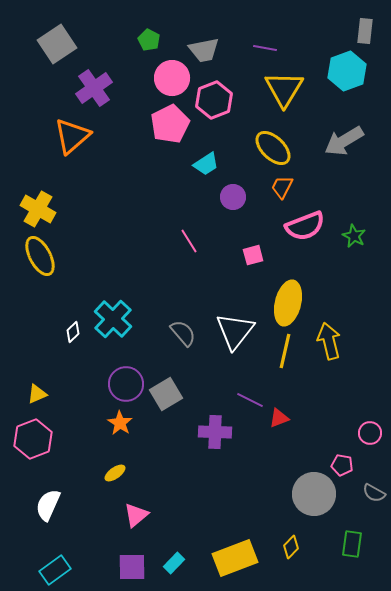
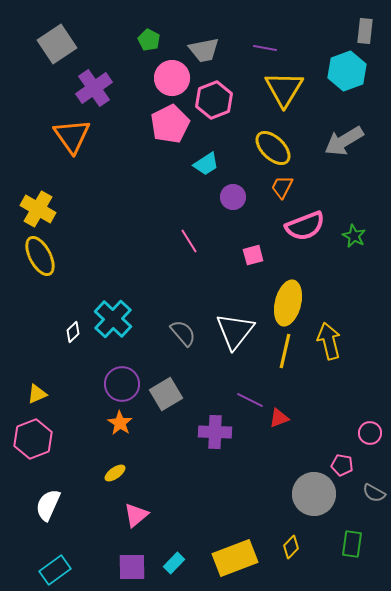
orange triangle at (72, 136): rotated 24 degrees counterclockwise
purple circle at (126, 384): moved 4 px left
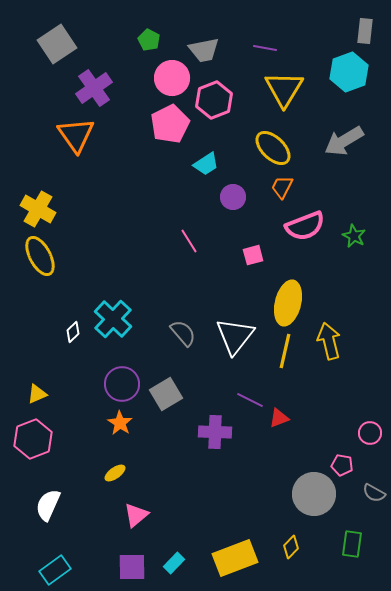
cyan hexagon at (347, 71): moved 2 px right, 1 px down
orange triangle at (72, 136): moved 4 px right, 1 px up
white triangle at (235, 331): moved 5 px down
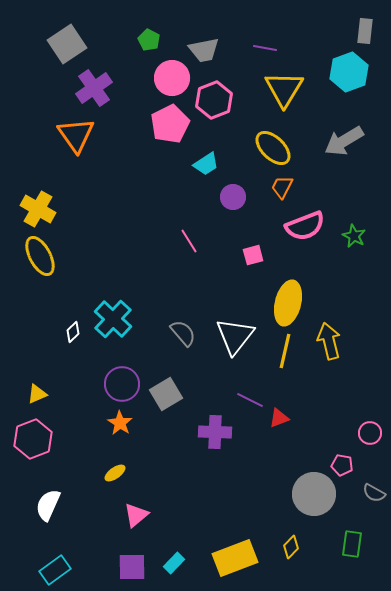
gray square at (57, 44): moved 10 px right
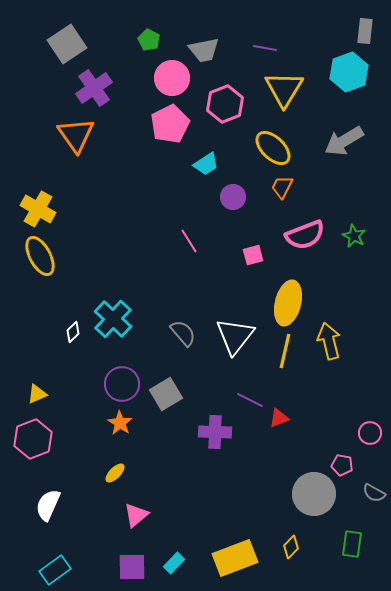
pink hexagon at (214, 100): moved 11 px right, 4 px down
pink semicircle at (305, 226): moved 9 px down
yellow ellipse at (115, 473): rotated 10 degrees counterclockwise
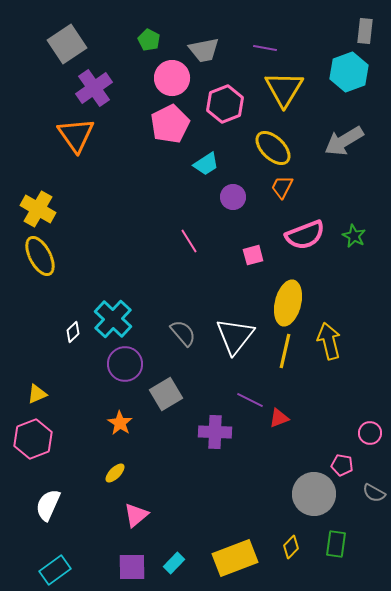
purple circle at (122, 384): moved 3 px right, 20 px up
green rectangle at (352, 544): moved 16 px left
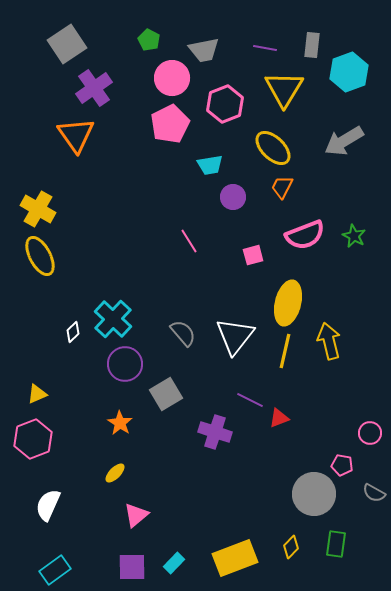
gray rectangle at (365, 31): moved 53 px left, 14 px down
cyan trapezoid at (206, 164): moved 4 px right, 1 px down; rotated 24 degrees clockwise
purple cross at (215, 432): rotated 16 degrees clockwise
